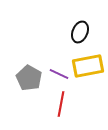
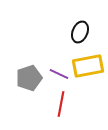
gray pentagon: rotated 25 degrees clockwise
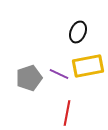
black ellipse: moved 2 px left
red line: moved 6 px right, 9 px down
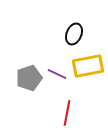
black ellipse: moved 4 px left, 2 px down
purple line: moved 2 px left
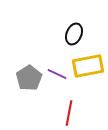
gray pentagon: rotated 15 degrees counterclockwise
red line: moved 2 px right
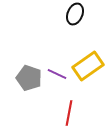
black ellipse: moved 1 px right, 20 px up
yellow rectangle: rotated 24 degrees counterclockwise
gray pentagon: rotated 20 degrees counterclockwise
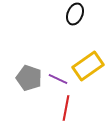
purple line: moved 1 px right, 5 px down
red line: moved 3 px left, 5 px up
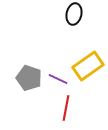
black ellipse: moved 1 px left; rotated 10 degrees counterclockwise
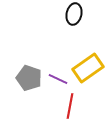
yellow rectangle: moved 2 px down
red line: moved 4 px right, 2 px up
